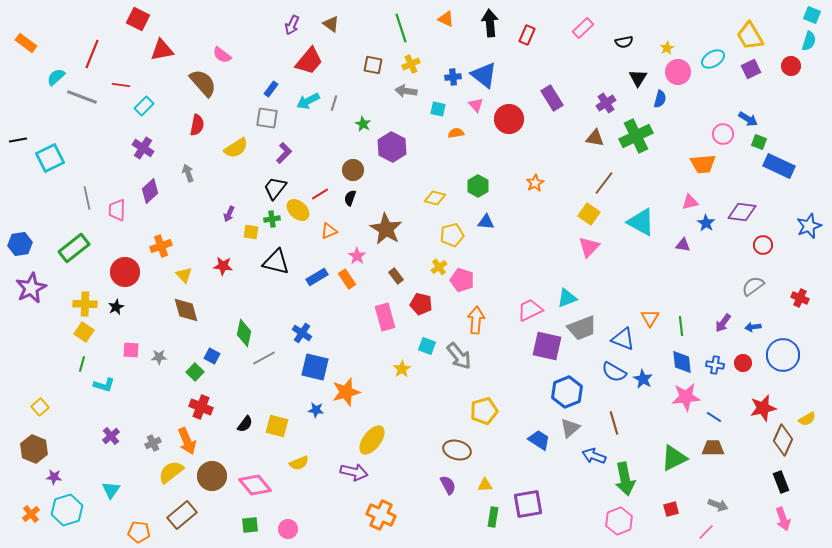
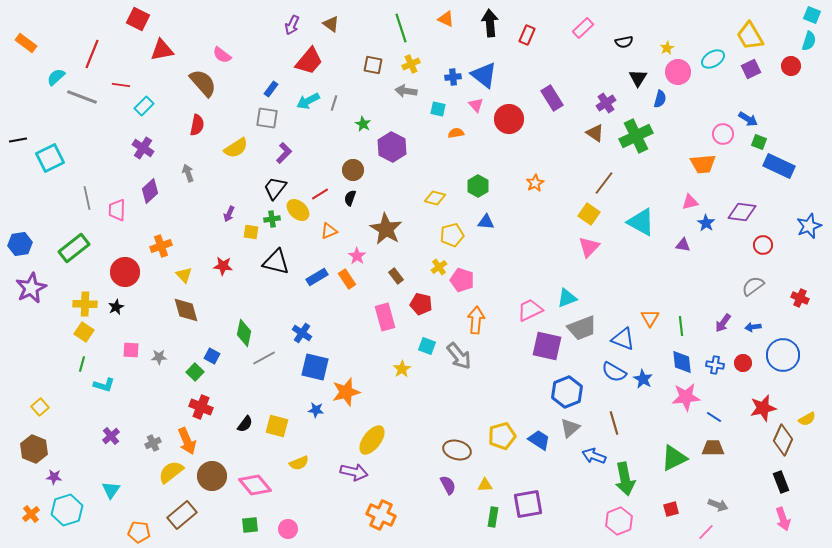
brown triangle at (595, 138): moved 5 px up; rotated 24 degrees clockwise
yellow pentagon at (484, 411): moved 18 px right, 25 px down
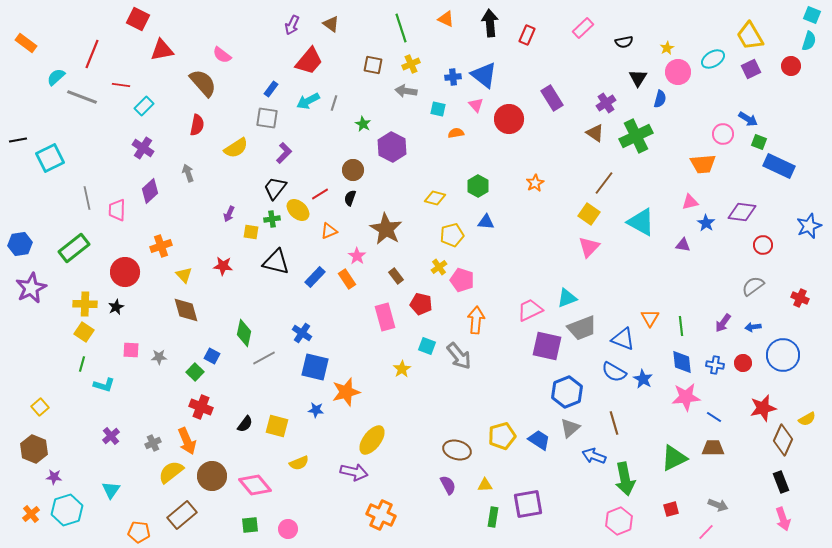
blue rectangle at (317, 277): moved 2 px left; rotated 15 degrees counterclockwise
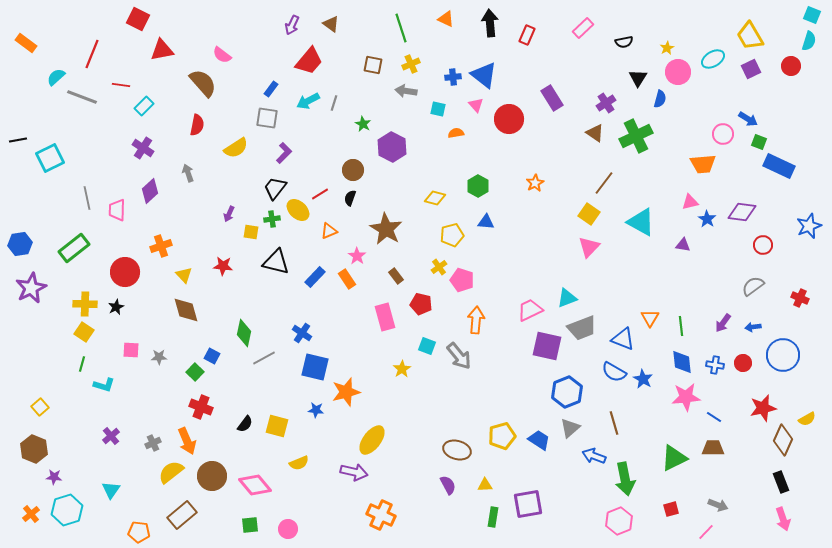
blue star at (706, 223): moved 1 px right, 4 px up
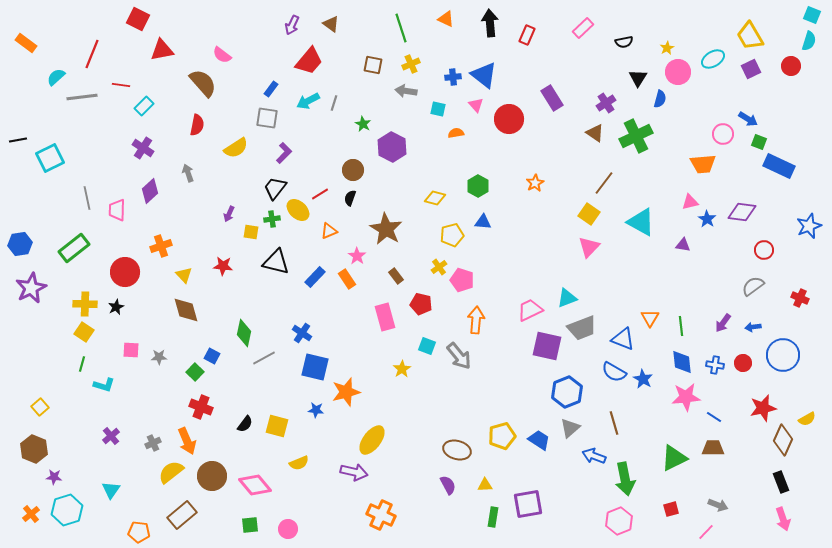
gray line at (82, 97): rotated 28 degrees counterclockwise
blue triangle at (486, 222): moved 3 px left
red circle at (763, 245): moved 1 px right, 5 px down
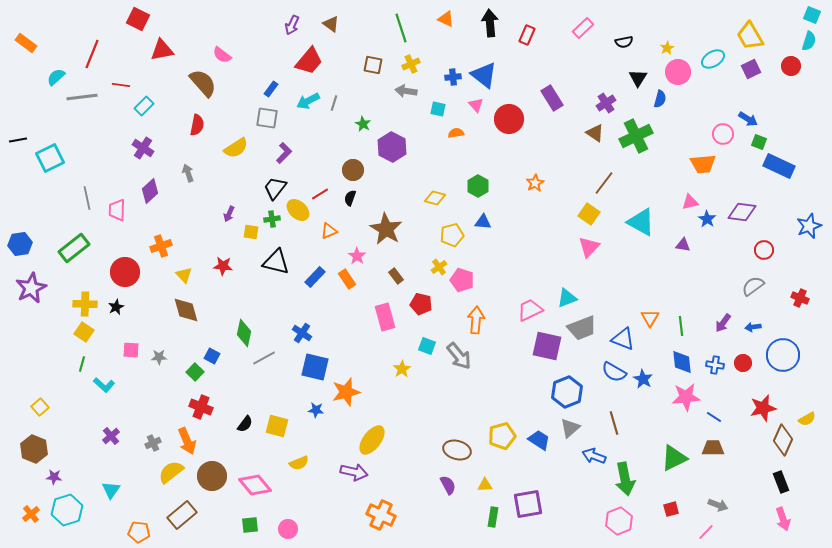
cyan L-shape at (104, 385): rotated 25 degrees clockwise
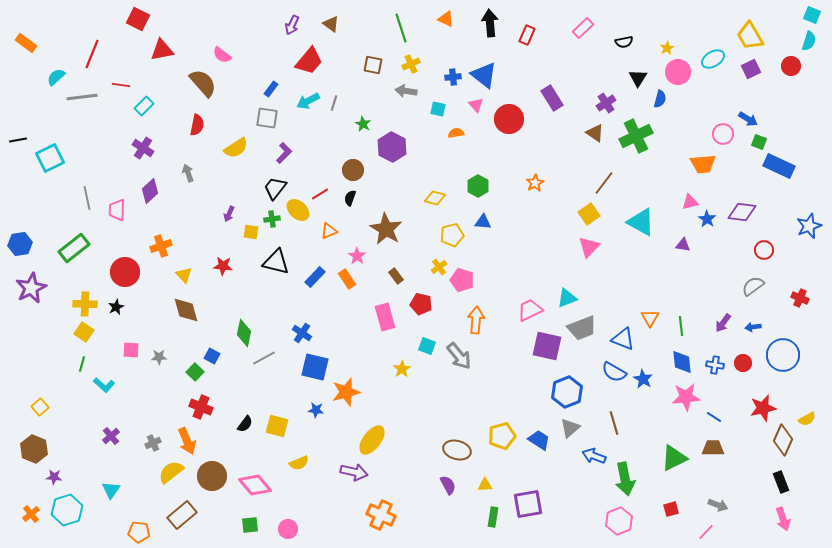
yellow square at (589, 214): rotated 20 degrees clockwise
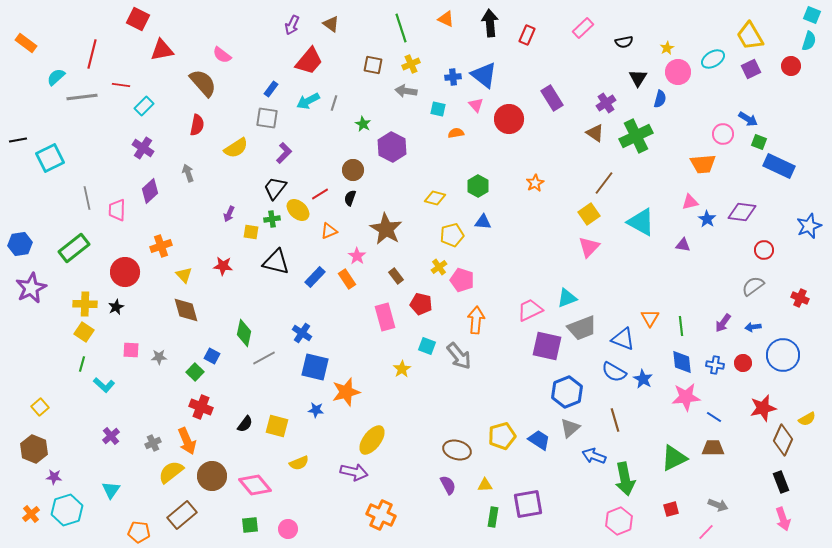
red line at (92, 54): rotated 8 degrees counterclockwise
brown line at (614, 423): moved 1 px right, 3 px up
